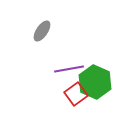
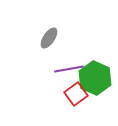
gray ellipse: moved 7 px right, 7 px down
green hexagon: moved 4 px up
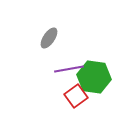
green hexagon: moved 1 px left, 1 px up; rotated 16 degrees counterclockwise
red square: moved 2 px down
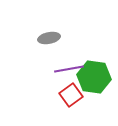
gray ellipse: rotated 45 degrees clockwise
red square: moved 5 px left, 1 px up
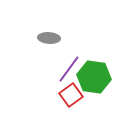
gray ellipse: rotated 15 degrees clockwise
purple line: rotated 44 degrees counterclockwise
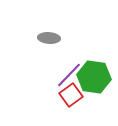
purple line: moved 6 px down; rotated 8 degrees clockwise
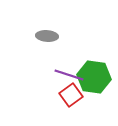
gray ellipse: moved 2 px left, 2 px up
purple line: rotated 64 degrees clockwise
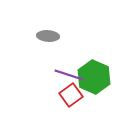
gray ellipse: moved 1 px right
green hexagon: rotated 16 degrees clockwise
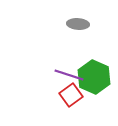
gray ellipse: moved 30 px right, 12 px up
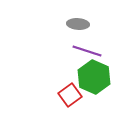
purple line: moved 18 px right, 24 px up
red square: moved 1 px left
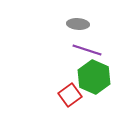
purple line: moved 1 px up
